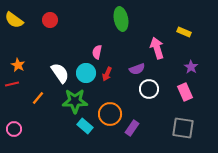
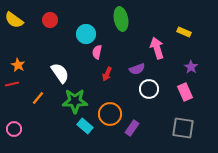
cyan circle: moved 39 px up
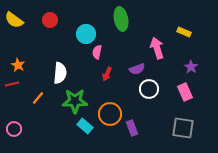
white semicircle: rotated 40 degrees clockwise
purple rectangle: rotated 56 degrees counterclockwise
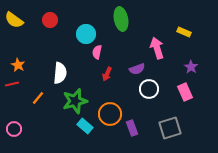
green star: rotated 15 degrees counterclockwise
gray square: moved 13 px left; rotated 25 degrees counterclockwise
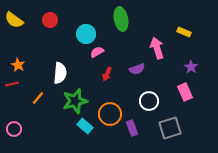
pink semicircle: rotated 48 degrees clockwise
white circle: moved 12 px down
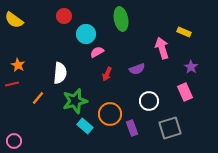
red circle: moved 14 px right, 4 px up
pink arrow: moved 5 px right
pink circle: moved 12 px down
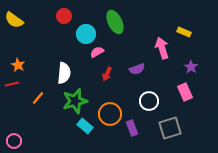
green ellipse: moved 6 px left, 3 px down; rotated 15 degrees counterclockwise
white semicircle: moved 4 px right
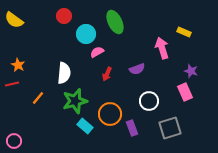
purple star: moved 4 px down; rotated 16 degrees counterclockwise
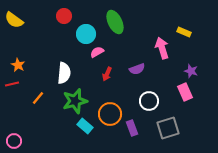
gray square: moved 2 px left
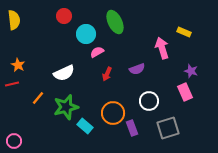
yellow semicircle: rotated 132 degrees counterclockwise
white semicircle: rotated 60 degrees clockwise
green star: moved 9 px left, 6 px down
orange circle: moved 3 px right, 1 px up
